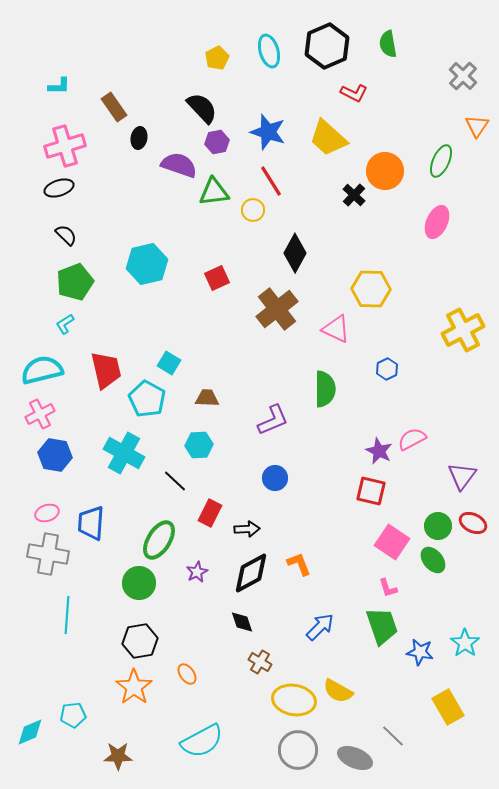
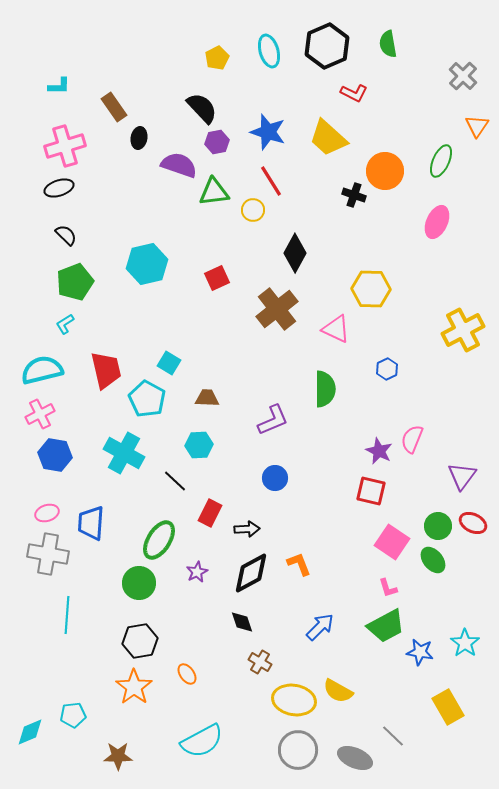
black cross at (354, 195): rotated 25 degrees counterclockwise
pink semicircle at (412, 439): rotated 40 degrees counterclockwise
green trapezoid at (382, 626): moved 4 px right; rotated 81 degrees clockwise
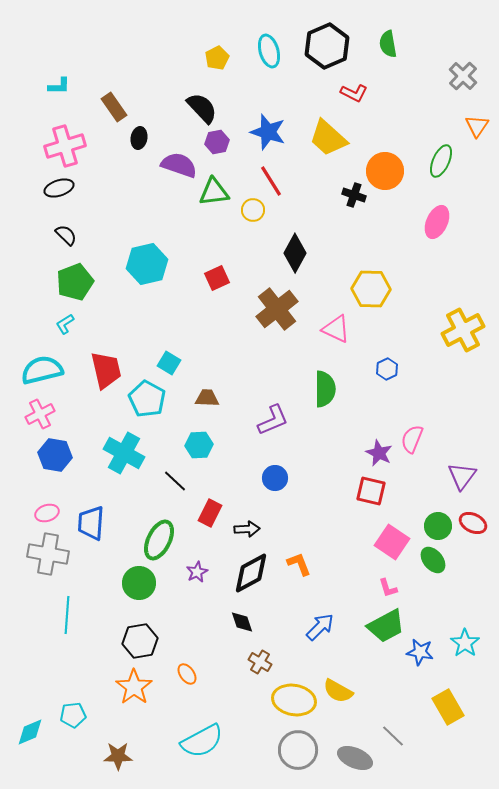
purple star at (379, 451): moved 2 px down
green ellipse at (159, 540): rotated 6 degrees counterclockwise
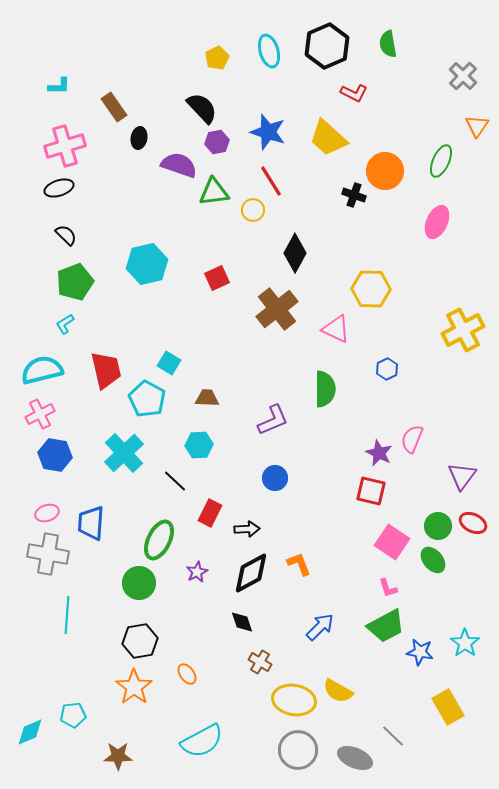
cyan cross at (124, 453): rotated 18 degrees clockwise
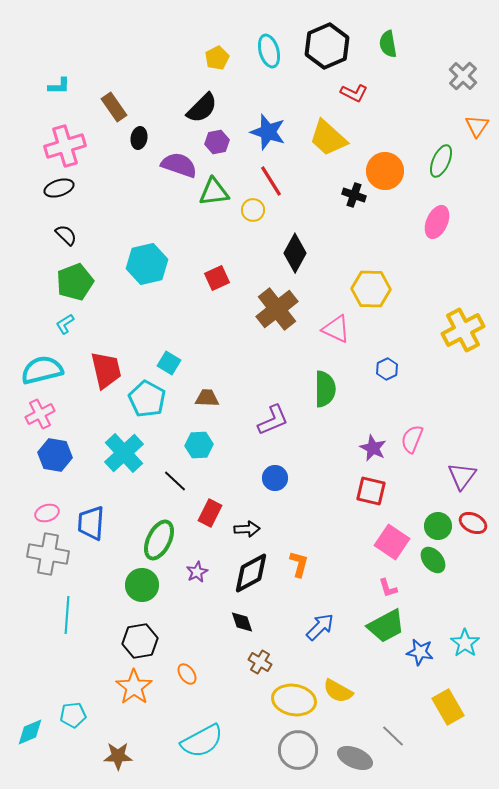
black semicircle at (202, 108): rotated 88 degrees clockwise
purple star at (379, 453): moved 6 px left, 5 px up
orange L-shape at (299, 564): rotated 36 degrees clockwise
green circle at (139, 583): moved 3 px right, 2 px down
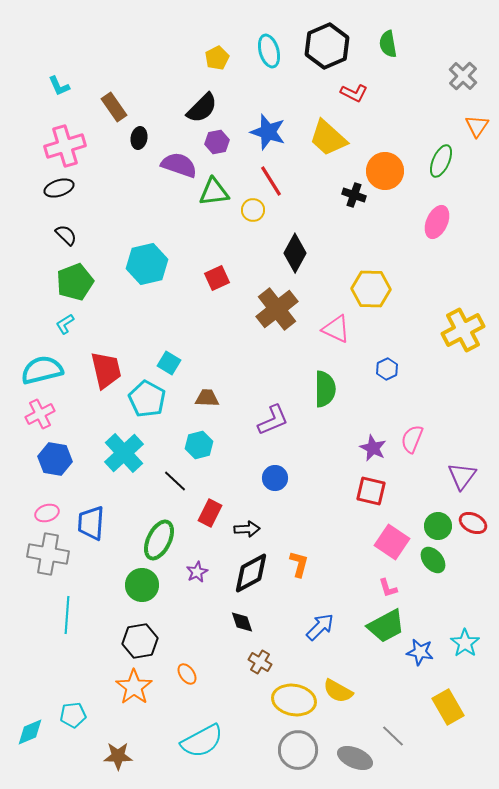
cyan L-shape at (59, 86): rotated 65 degrees clockwise
cyan hexagon at (199, 445): rotated 12 degrees counterclockwise
blue hexagon at (55, 455): moved 4 px down
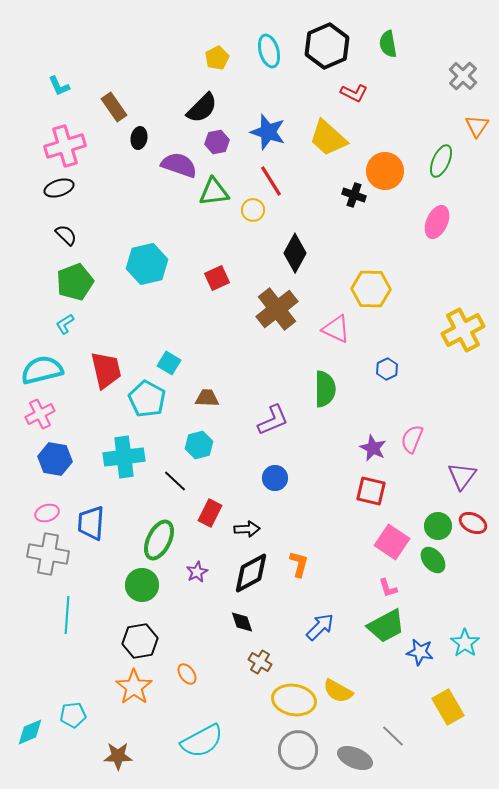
cyan cross at (124, 453): moved 4 px down; rotated 36 degrees clockwise
